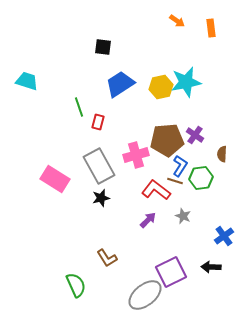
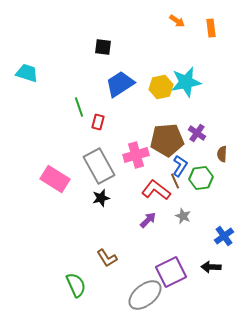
cyan trapezoid: moved 8 px up
purple cross: moved 2 px right, 2 px up
brown line: rotated 49 degrees clockwise
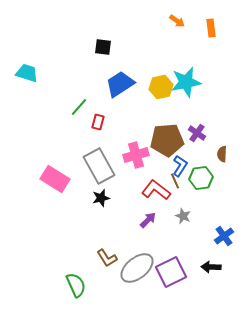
green line: rotated 60 degrees clockwise
gray ellipse: moved 8 px left, 27 px up
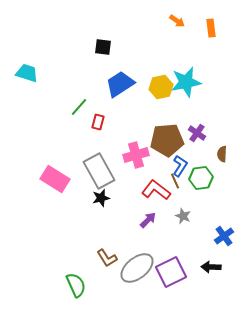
gray rectangle: moved 5 px down
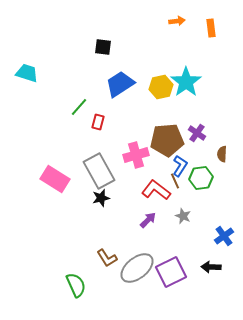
orange arrow: rotated 42 degrees counterclockwise
cyan star: rotated 24 degrees counterclockwise
